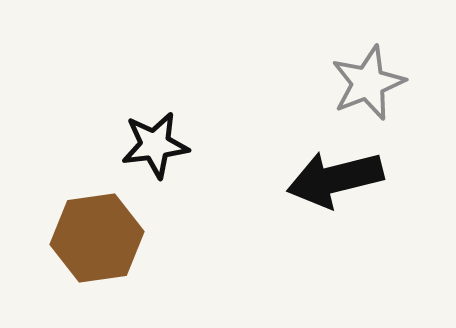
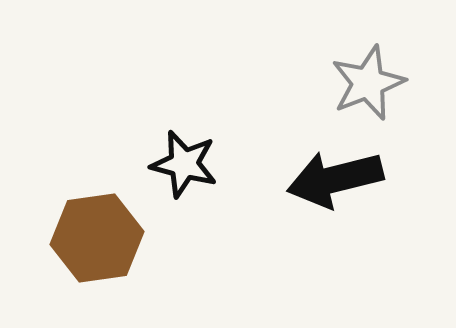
black star: moved 29 px right, 19 px down; rotated 22 degrees clockwise
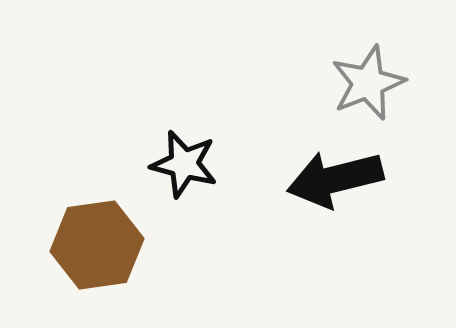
brown hexagon: moved 7 px down
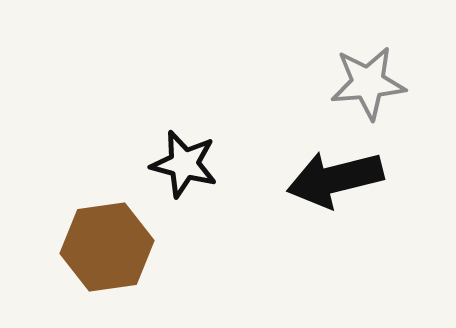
gray star: rotated 16 degrees clockwise
brown hexagon: moved 10 px right, 2 px down
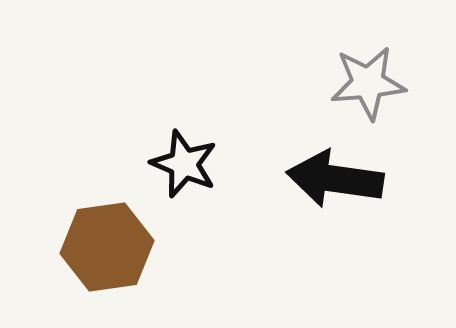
black star: rotated 8 degrees clockwise
black arrow: rotated 22 degrees clockwise
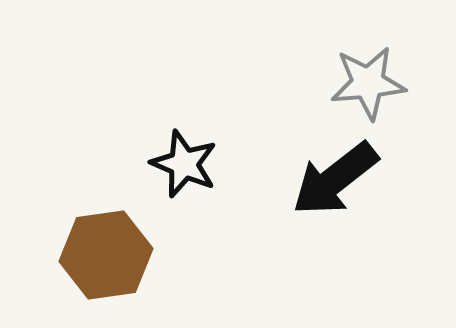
black arrow: rotated 46 degrees counterclockwise
brown hexagon: moved 1 px left, 8 px down
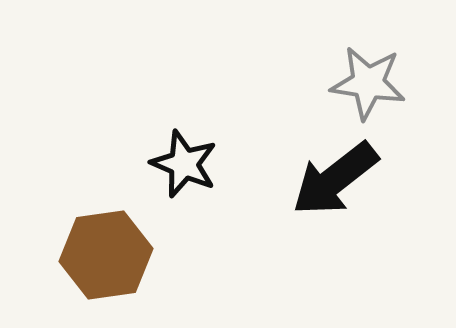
gray star: rotated 14 degrees clockwise
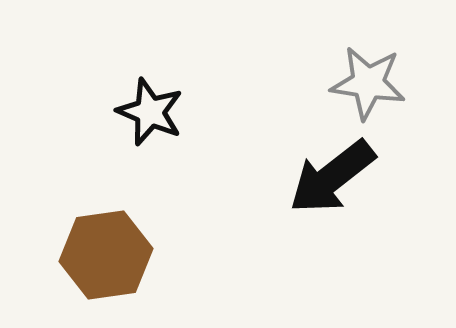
black star: moved 34 px left, 52 px up
black arrow: moved 3 px left, 2 px up
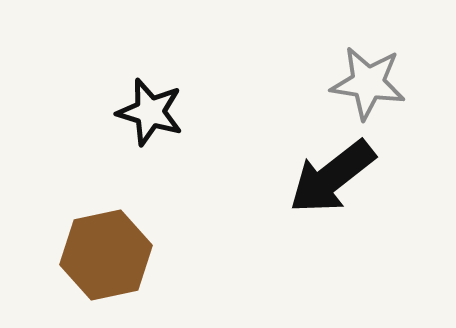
black star: rotated 6 degrees counterclockwise
brown hexagon: rotated 4 degrees counterclockwise
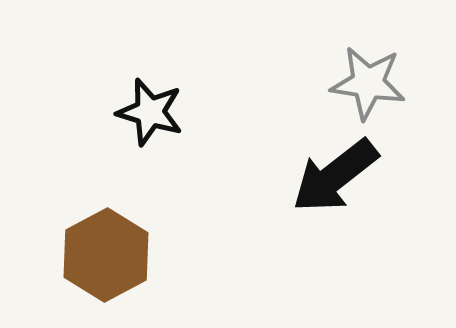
black arrow: moved 3 px right, 1 px up
brown hexagon: rotated 16 degrees counterclockwise
